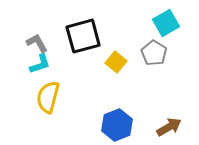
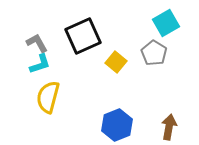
black square: rotated 9 degrees counterclockwise
brown arrow: rotated 50 degrees counterclockwise
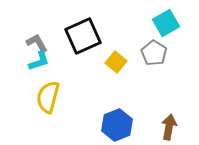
cyan L-shape: moved 1 px left, 3 px up
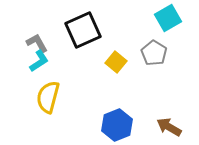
cyan square: moved 2 px right, 5 px up
black square: moved 6 px up
cyan L-shape: rotated 15 degrees counterclockwise
brown arrow: rotated 70 degrees counterclockwise
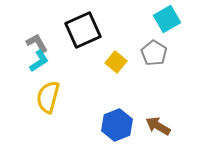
cyan square: moved 1 px left, 1 px down
brown arrow: moved 11 px left, 1 px up
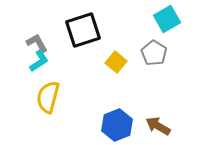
black square: rotated 6 degrees clockwise
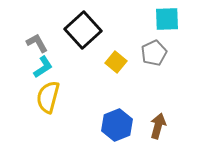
cyan square: rotated 28 degrees clockwise
black square: rotated 24 degrees counterclockwise
gray pentagon: rotated 15 degrees clockwise
cyan L-shape: moved 4 px right, 6 px down
brown arrow: rotated 75 degrees clockwise
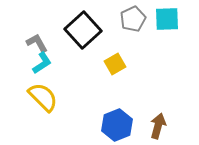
gray pentagon: moved 21 px left, 34 px up
yellow square: moved 1 px left, 2 px down; rotated 20 degrees clockwise
cyan L-shape: moved 1 px left, 4 px up
yellow semicircle: moved 5 px left; rotated 120 degrees clockwise
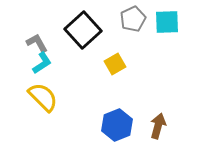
cyan square: moved 3 px down
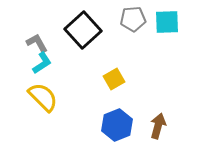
gray pentagon: rotated 20 degrees clockwise
yellow square: moved 1 px left, 15 px down
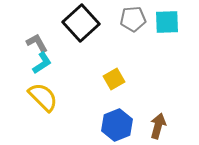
black square: moved 2 px left, 7 px up
